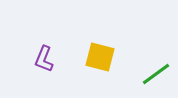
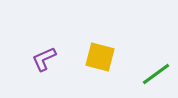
purple L-shape: rotated 44 degrees clockwise
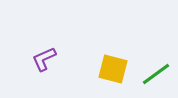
yellow square: moved 13 px right, 12 px down
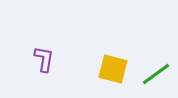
purple L-shape: rotated 124 degrees clockwise
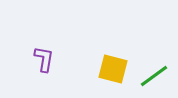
green line: moved 2 px left, 2 px down
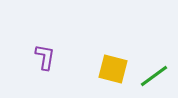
purple L-shape: moved 1 px right, 2 px up
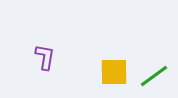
yellow square: moved 1 px right, 3 px down; rotated 16 degrees counterclockwise
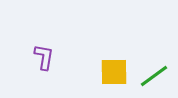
purple L-shape: moved 1 px left
